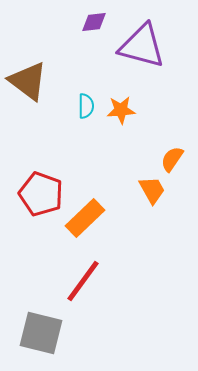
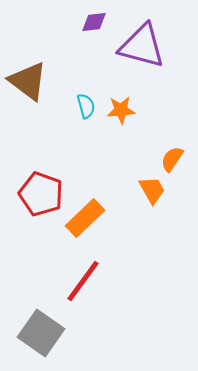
cyan semicircle: rotated 15 degrees counterclockwise
gray square: rotated 21 degrees clockwise
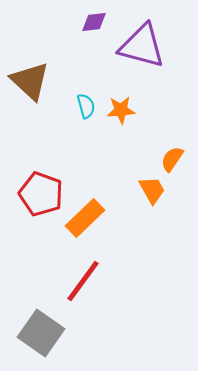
brown triangle: moved 2 px right; rotated 6 degrees clockwise
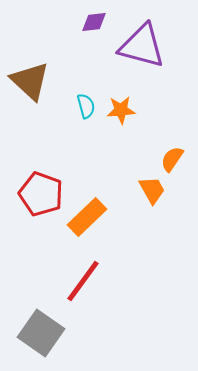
orange rectangle: moved 2 px right, 1 px up
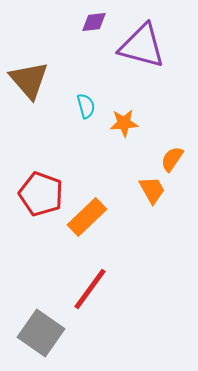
brown triangle: moved 1 px left, 1 px up; rotated 6 degrees clockwise
orange star: moved 3 px right, 13 px down
red line: moved 7 px right, 8 px down
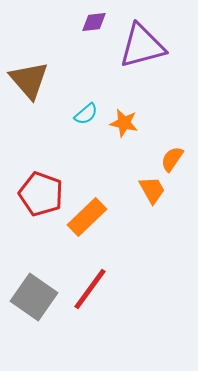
purple triangle: rotated 30 degrees counterclockwise
cyan semicircle: moved 8 px down; rotated 65 degrees clockwise
orange star: rotated 16 degrees clockwise
gray square: moved 7 px left, 36 px up
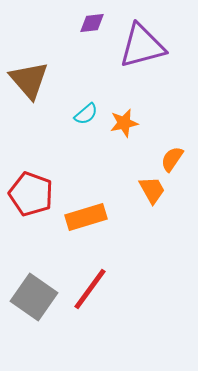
purple diamond: moved 2 px left, 1 px down
orange star: rotated 24 degrees counterclockwise
red pentagon: moved 10 px left
orange rectangle: moved 1 px left; rotated 27 degrees clockwise
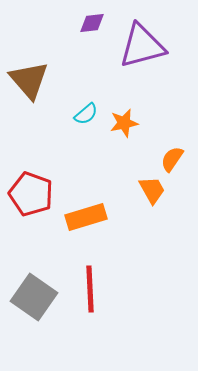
red line: rotated 39 degrees counterclockwise
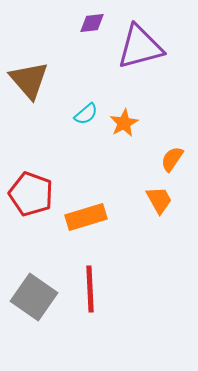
purple triangle: moved 2 px left, 1 px down
orange star: rotated 16 degrees counterclockwise
orange trapezoid: moved 7 px right, 10 px down
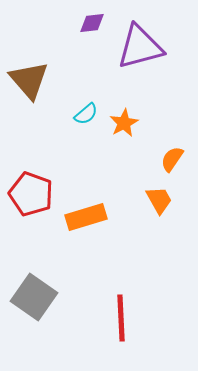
red line: moved 31 px right, 29 px down
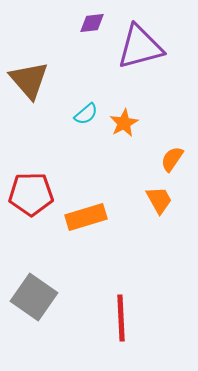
red pentagon: rotated 21 degrees counterclockwise
